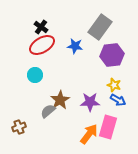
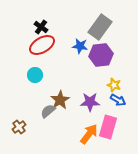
blue star: moved 5 px right
purple hexagon: moved 11 px left
brown cross: rotated 16 degrees counterclockwise
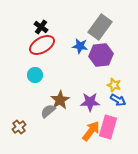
orange arrow: moved 2 px right, 3 px up
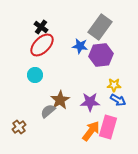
red ellipse: rotated 15 degrees counterclockwise
yellow star: rotated 16 degrees counterclockwise
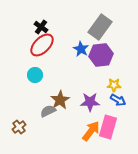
blue star: moved 1 px right, 3 px down; rotated 21 degrees clockwise
gray semicircle: rotated 14 degrees clockwise
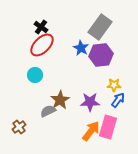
blue star: moved 1 px up
blue arrow: rotated 84 degrees counterclockwise
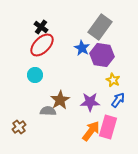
blue star: moved 1 px right
purple hexagon: moved 1 px right; rotated 15 degrees clockwise
yellow star: moved 1 px left, 5 px up; rotated 24 degrees clockwise
gray semicircle: rotated 28 degrees clockwise
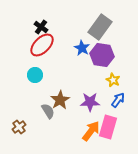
gray semicircle: rotated 56 degrees clockwise
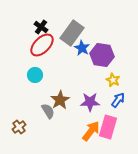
gray rectangle: moved 28 px left, 6 px down
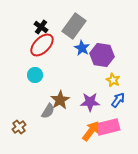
gray rectangle: moved 2 px right, 7 px up
gray semicircle: rotated 63 degrees clockwise
pink rectangle: rotated 60 degrees clockwise
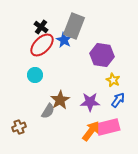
gray rectangle: rotated 15 degrees counterclockwise
blue star: moved 18 px left, 8 px up
brown cross: rotated 16 degrees clockwise
